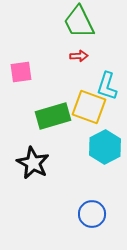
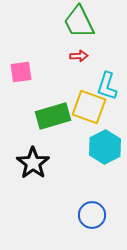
black star: rotated 8 degrees clockwise
blue circle: moved 1 px down
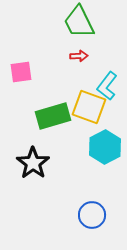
cyan L-shape: rotated 20 degrees clockwise
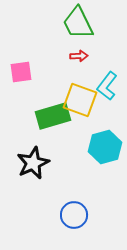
green trapezoid: moved 1 px left, 1 px down
yellow square: moved 9 px left, 7 px up
cyan hexagon: rotated 12 degrees clockwise
black star: rotated 12 degrees clockwise
blue circle: moved 18 px left
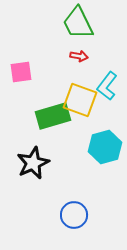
red arrow: rotated 12 degrees clockwise
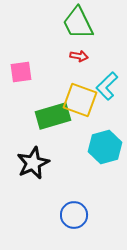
cyan L-shape: rotated 8 degrees clockwise
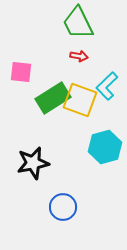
pink square: rotated 15 degrees clockwise
green rectangle: moved 18 px up; rotated 16 degrees counterclockwise
black star: rotated 12 degrees clockwise
blue circle: moved 11 px left, 8 px up
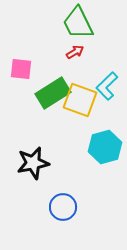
red arrow: moved 4 px left, 4 px up; rotated 42 degrees counterclockwise
pink square: moved 3 px up
green rectangle: moved 5 px up
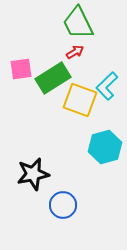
pink square: rotated 15 degrees counterclockwise
green rectangle: moved 15 px up
black star: moved 11 px down
blue circle: moved 2 px up
